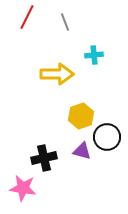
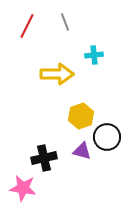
red line: moved 9 px down
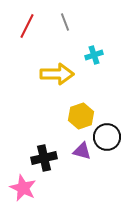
cyan cross: rotated 12 degrees counterclockwise
pink star: rotated 16 degrees clockwise
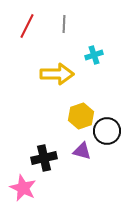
gray line: moved 1 px left, 2 px down; rotated 24 degrees clockwise
black circle: moved 6 px up
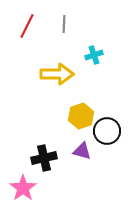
pink star: rotated 12 degrees clockwise
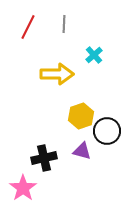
red line: moved 1 px right, 1 px down
cyan cross: rotated 24 degrees counterclockwise
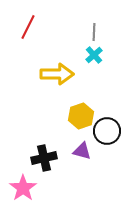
gray line: moved 30 px right, 8 px down
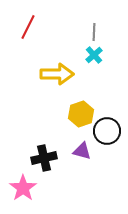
yellow hexagon: moved 2 px up
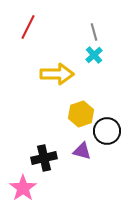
gray line: rotated 18 degrees counterclockwise
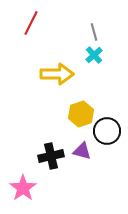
red line: moved 3 px right, 4 px up
black cross: moved 7 px right, 2 px up
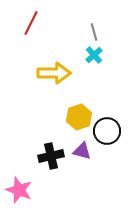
yellow arrow: moved 3 px left, 1 px up
yellow hexagon: moved 2 px left, 3 px down
pink star: moved 4 px left, 2 px down; rotated 16 degrees counterclockwise
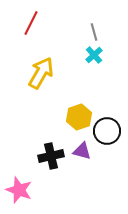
yellow arrow: moved 13 px left; rotated 60 degrees counterclockwise
